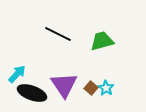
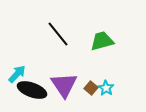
black line: rotated 24 degrees clockwise
black ellipse: moved 3 px up
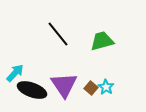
cyan arrow: moved 2 px left, 1 px up
cyan star: moved 1 px up
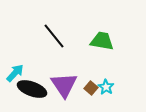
black line: moved 4 px left, 2 px down
green trapezoid: rotated 25 degrees clockwise
black ellipse: moved 1 px up
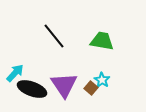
cyan star: moved 4 px left, 7 px up
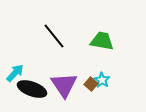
brown square: moved 4 px up
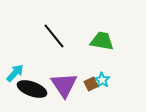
brown square: rotated 24 degrees clockwise
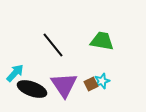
black line: moved 1 px left, 9 px down
cyan star: moved 1 px down; rotated 21 degrees clockwise
